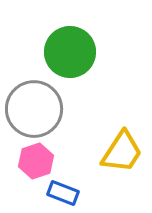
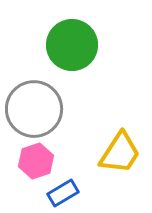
green circle: moved 2 px right, 7 px up
yellow trapezoid: moved 2 px left, 1 px down
blue rectangle: rotated 52 degrees counterclockwise
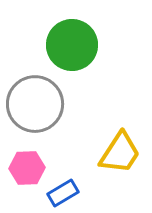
gray circle: moved 1 px right, 5 px up
pink hexagon: moved 9 px left, 7 px down; rotated 16 degrees clockwise
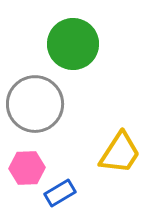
green circle: moved 1 px right, 1 px up
blue rectangle: moved 3 px left
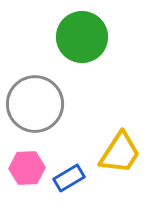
green circle: moved 9 px right, 7 px up
blue rectangle: moved 9 px right, 15 px up
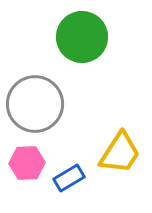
pink hexagon: moved 5 px up
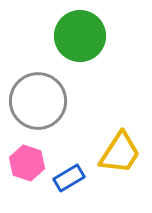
green circle: moved 2 px left, 1 px up
gray circle: moved 3 px right, 3 px up
pink hexagon: rotated 20 degrees clockwise
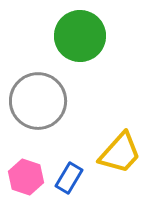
yellow trapezoid: rotated 9 degrees clockwise
pink hexagon: moved 1 px left, 14 px down
blue rectangle: rotated 28 degrees counterclockwise
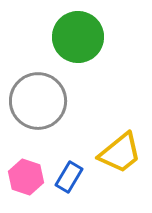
green circle: moved 2 px left, 1 px down
yellow trapezoid: rotated 9 degrees clockwise
blue rectangle: moved 1 px up
